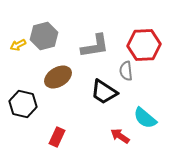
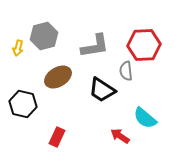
yellow arrow: moved 3 px down; rotated 49 degrees counterclockwise
black trapezoid: moved 2 px left, 2 px up
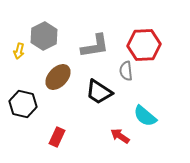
gray hexagon: rotated 12 degrees counterclockwise
yellow arrow: moved 1 px right, 3 px down
brown ellipse: rotated 16 degrees counterclockwise
black trapezoid: moved 3 px left, 2 px down
cyan semicircle: moved 2 px up
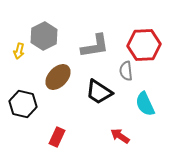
cyan semicircle: moved 12 px up; rotated 25 degrees clockwise
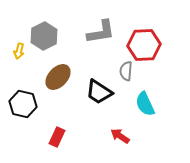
gray L-shape: moved 6 px right, 14 px up
gray semicircle: rotated 12 degrees clockwise
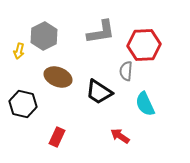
brown ellipse: rotated 68 degrees clockwise
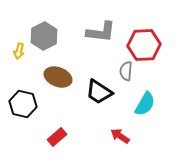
gray L-shape: rotated 16 degrees clockwise
cyan semicircle: rotated 125 degrees counterclockwise
red rectangle: rotated 24 degrees clockwise
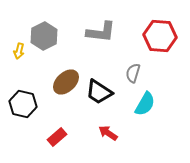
red hexagon: moved 16 px right, 9 px up; rotated 8 degrees clockwise
gray semicircle: moved 7 px right, 2 px down; rotated 12 degrees clockwise
brown ellipse: moved 8 px right, 5 px down; rotated 64 degrees counterclockwise
red arrow: moved 12 px left, 3 px up
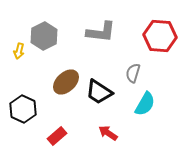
black hexagon: moved 5 px down; rotated 12 degrees clockwise
red rectangle: moved 1 px up
